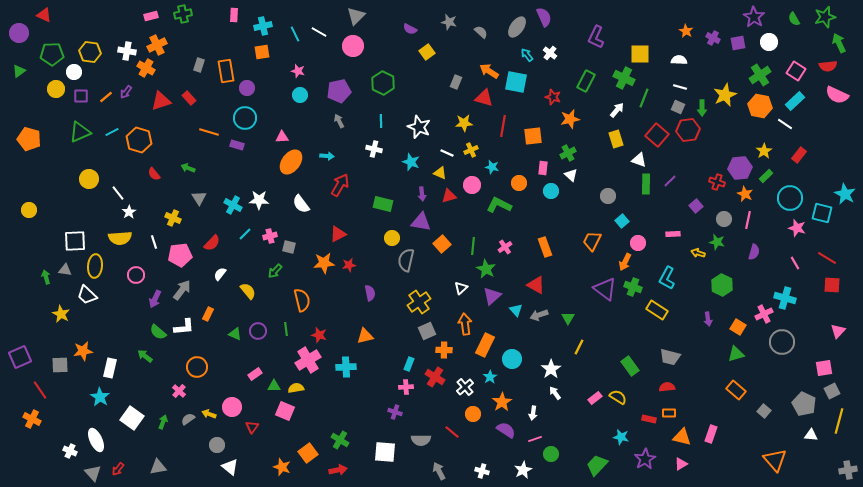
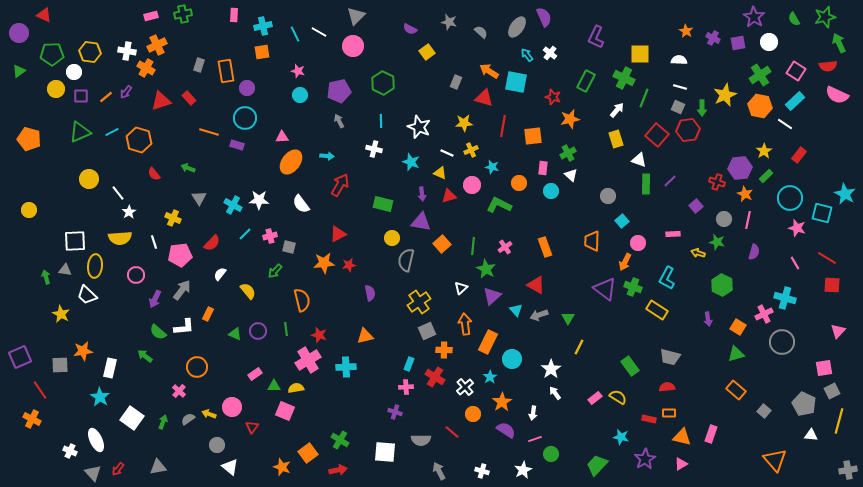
orange trapezoid at (592, 241): rotated 25 degrees counterclockwise
orange rectangle at (485, 345): moved 3 px right, 3 px up
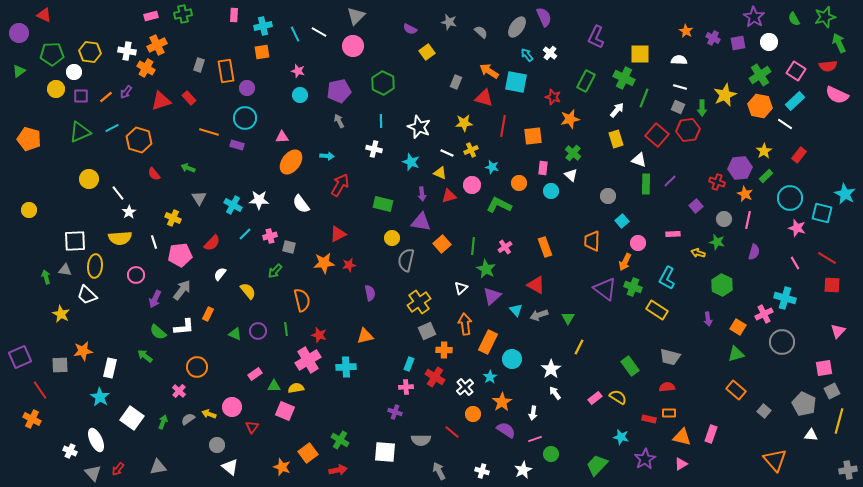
cyan line at (112, 132): moved 4 px up
green cross at (568, 153): moved 5 px right; rotated 21 degrees counterclockwise
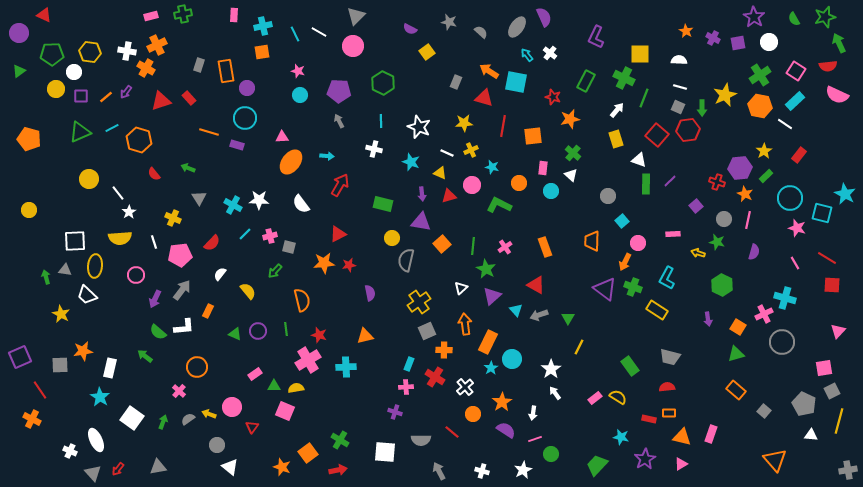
purple pentagon at (339, 91): rotated 15 degrees clockwise
orange rectangle at (208, 314): moved 3 px up
cyan star at (490, 377): moved 1 px right, 9 px up
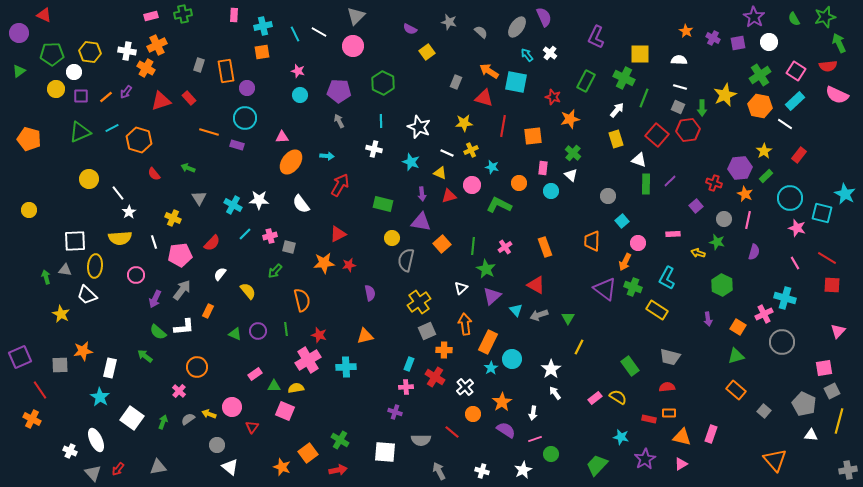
red cross at (717, 182): moved 3 px left, 1 px down
green triangle at (736, 354): moved 2 px down
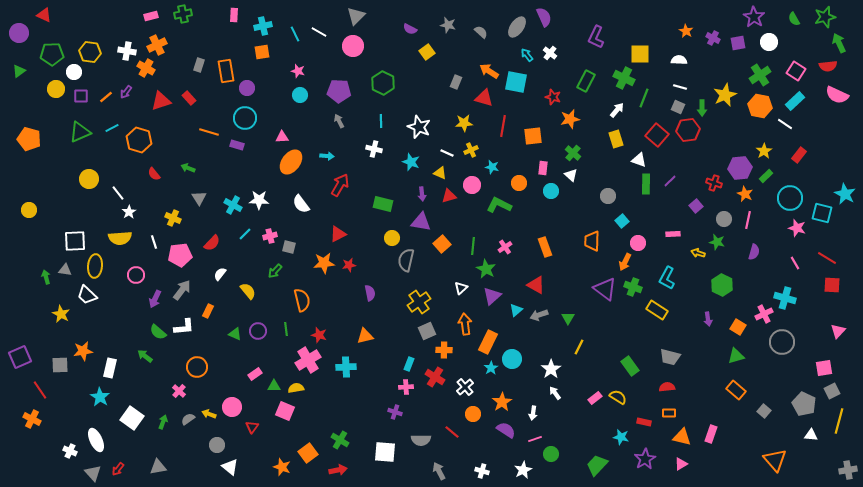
gray star at (449, 22): moved 1 px left, 3 px down
cyan triangle at (516, 310): rotated 32 degrees clockwise
red rectangle at (649, 419): moved 5 px left, 3 px down
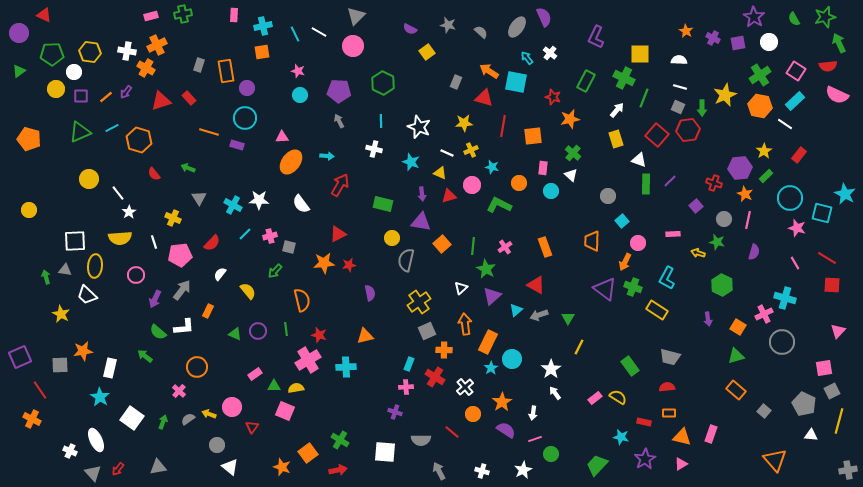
cyan arrow at (527, 55): moved 3 px down
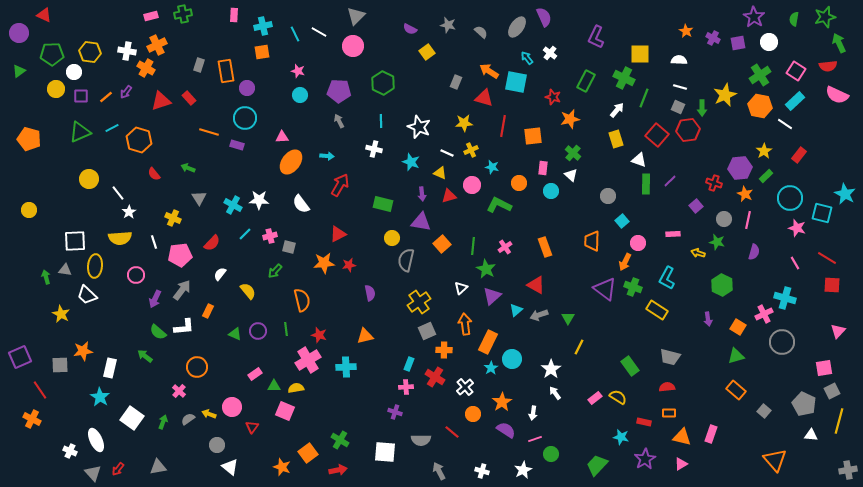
green semicircle at (794, 19): rotated 40 degrees clockwise
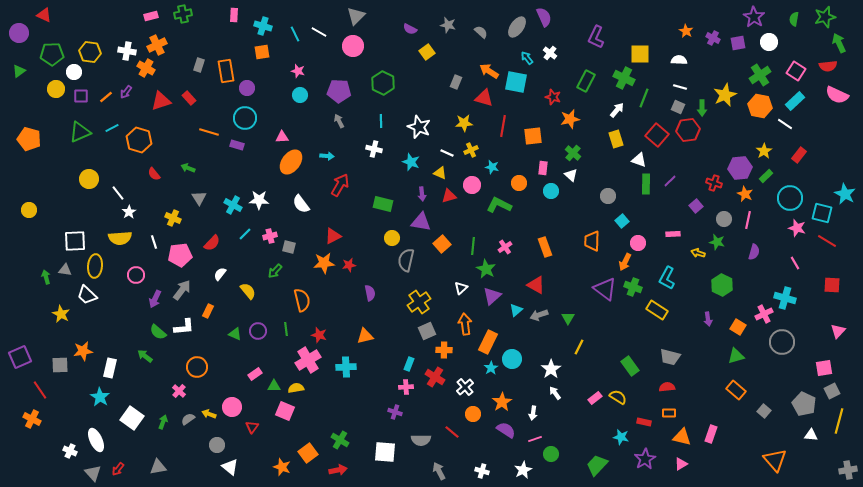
cyan cross at (263, 26): rotated 30 degrees clockwise
red triangle at (338, 234): moved 5 px left, 2 px down
red line at (827, 258): moved 17 px up
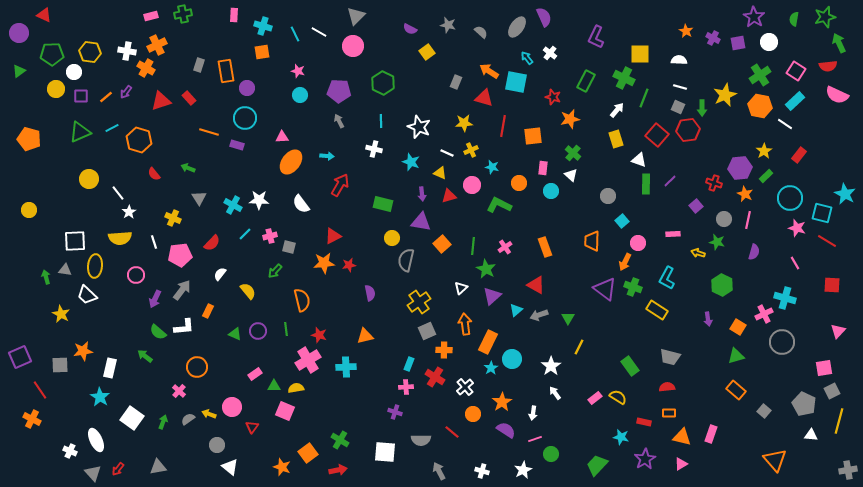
white star at (551, 369): moved 3 px up
